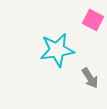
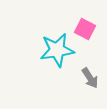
pink square: moved 8 px left, 9 px down
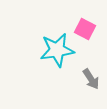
gray arrow: moved 1 px right, 1 px down
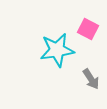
pink square: moved 3 px right
